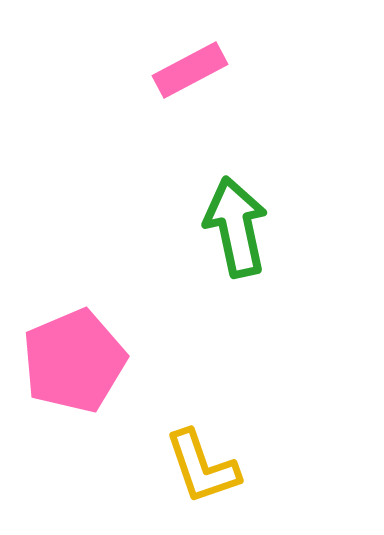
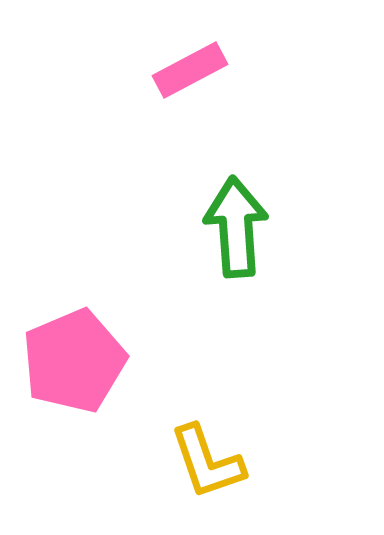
green arrow: rotated 8 degrees clockwise
yellow L-shape: moved 5 px right, 5 px up
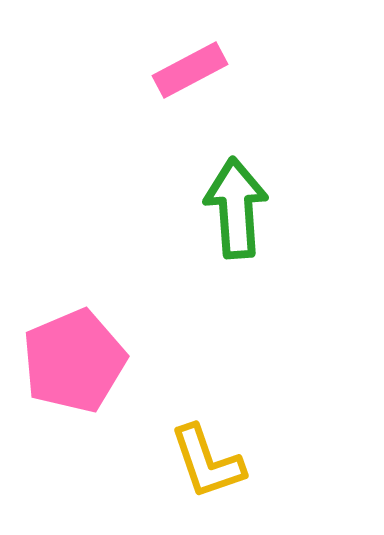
green arrow: moved 19 px up
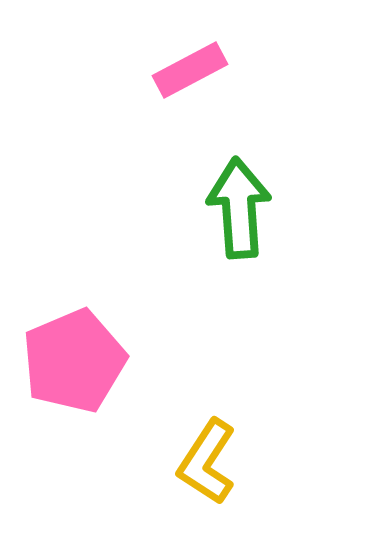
green arrow: moved 3 px right
yellow L-shape: rotated 52 degrees clockwise
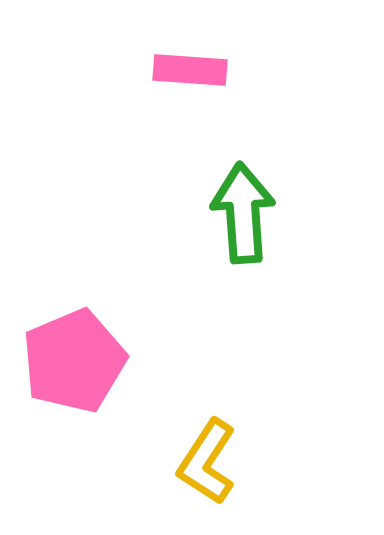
pink rectangle: rotated 32 degrees clockwise
green arrow: moved 4 px right, 5 px down
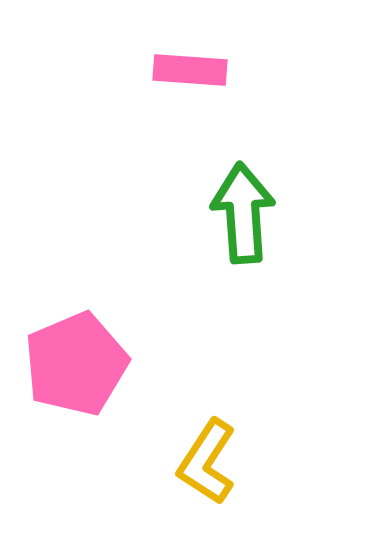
pink pentagon: moved 2 px right, 3 px down
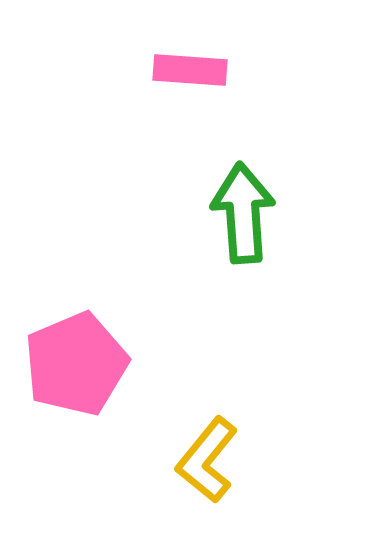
yellow L-shape: moved 2 px up; rotated 6 degrees clockwise
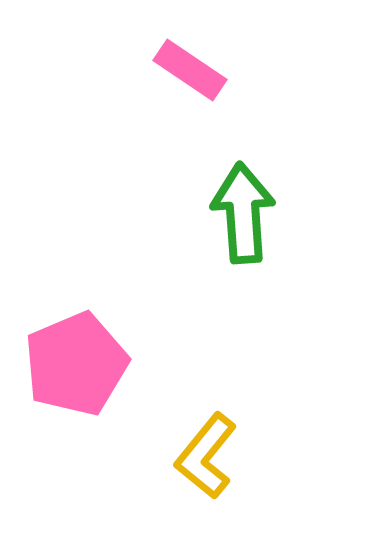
pink rectangle: rotated 30 degrees clockwise
yellow L-shape: moved 1 px left, 4 px up
